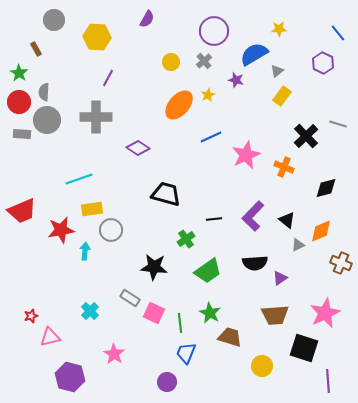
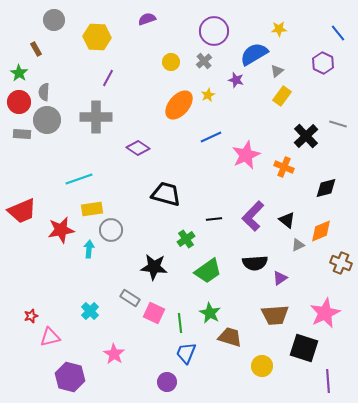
purple semicircle at (147, 19): rotated 138 degrees counterclockwise
cyan arrow at (85, 251): moved 4 px right, 2 px up
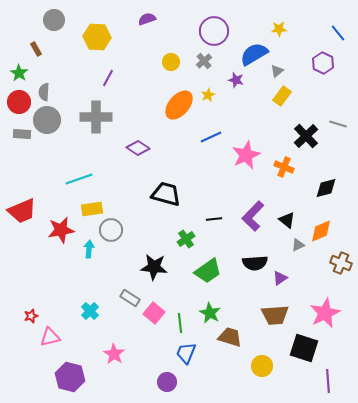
pink square at (154, 313): rotated 15 degrees clockwise
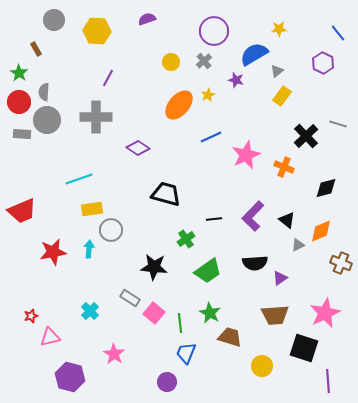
yellow hexagon at (97, 37): moved 6 px up
red star at (61, 230): moved 8 px left, 22 px down
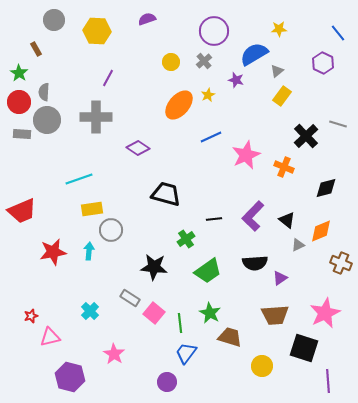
cyan arrow at (89, 249): moved 2 px down
blue trapezoid at (186, 353): rotated 15 degrees clockwise
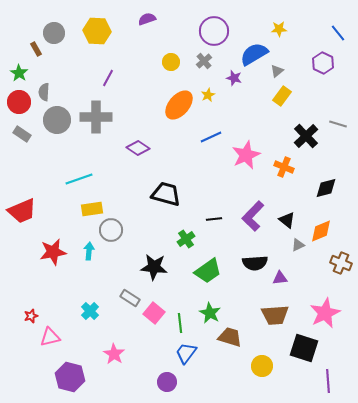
gray circle at (54, 20): moved 13 px down
purple star at (236, 80): moved 2 px left, 2 px up
gray circle at (47, 120): moved 10 px right
gray rectangle at (22, 134): rotated 30 degrees clockwise
purple triangle at (280, 278): rotated 28 degrees clockwise
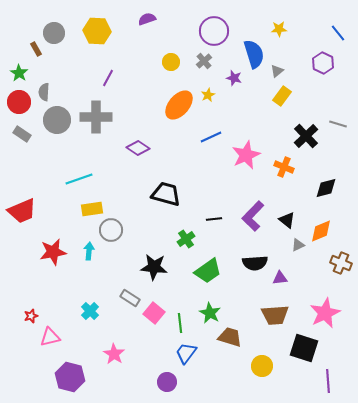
blue semicircle at (254, 54): rotated 104 degrees clockwise
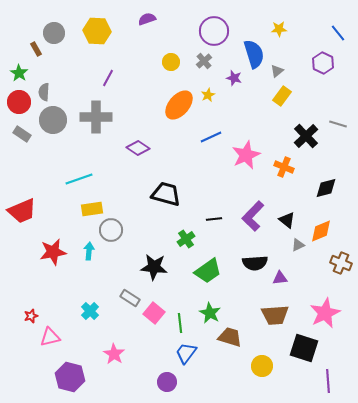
gray circle at (57, 120): moved 4 px left
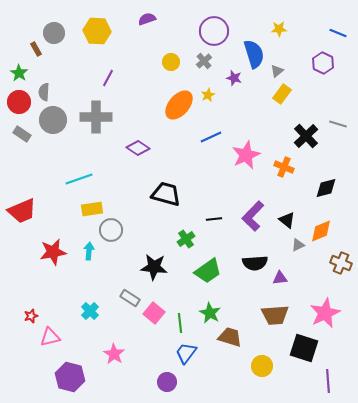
blue line at (338, 33): rotated 30 degrees counterclockwise
yellow rectangle at (282, 96): moved 2 px up
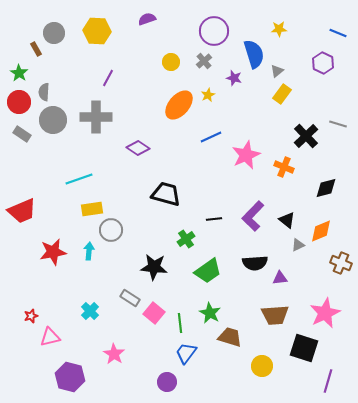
purple line at (328, 381): rotated 20 degrees clockwise
